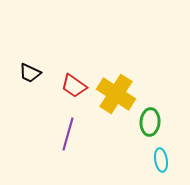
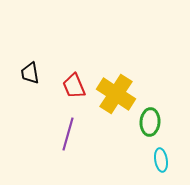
black trapezoid: rotated 55 degrees clockwise
red trapezoid: rotated 32 degrees clockwise
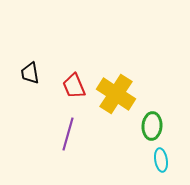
green ellipse: moved 2 px right, 4 px down
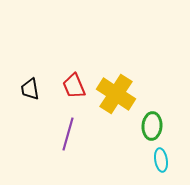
black trapezoid: moved 16 px down
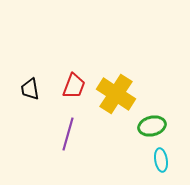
red trapezoid: rotated 136 degrees counterclockwise
green ellipse: rotated 72 degrees clockwise
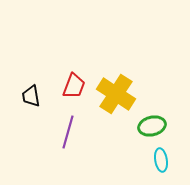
black trapezoid: moved 1 px right, 7 px down
purple line: moved 2 px up
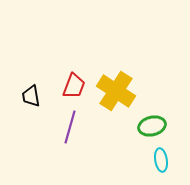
yellow cross: moved 3 px up
purple line: moved 2 px right, 5 px up
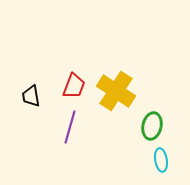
green ellipse: rotated 64 degrees counterclockwise
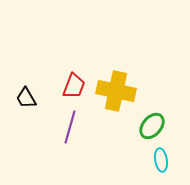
yellow cross: rotated 21 degrees counterclockwise
black trapezoid: moved 5 px left, 2 px down; rotated 20 degrees counterclockwise
green ellipse: rotated 28 degrees clockwise
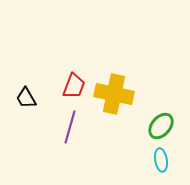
yellow cross: moved 2 px left, 3 px down
green ellipse: moved 9 px right
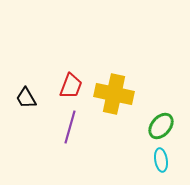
red trapezoid: moved 3 px left
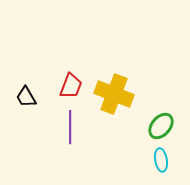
yellow cross: rotated 9 degrees clockwise
black trapezoid: moved 1 px up
purple line: rotated 16 degrees counterclockwise
